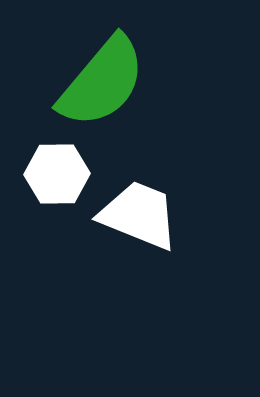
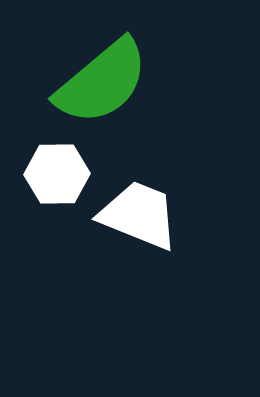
green semicircle: rotated 10 degrees clockwise
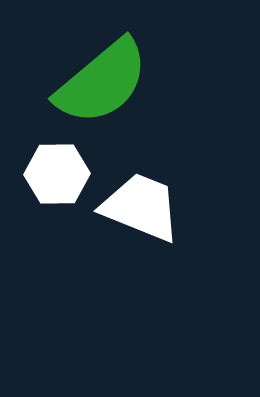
white trapezoid: moved 2 px right, 8 px up
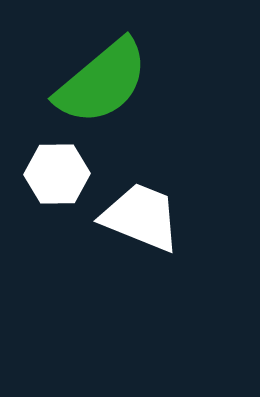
white trapezoid: moved 10 px down
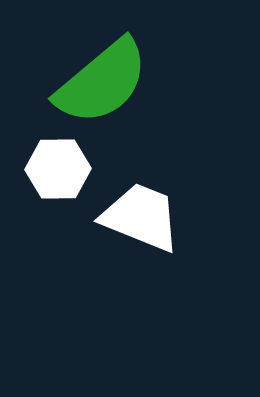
white hexagon: moved 1 px right, 5 px up
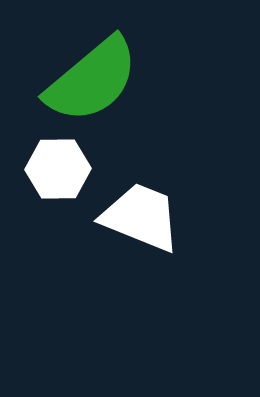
green semicircle: moved 10 px left, 2 px up
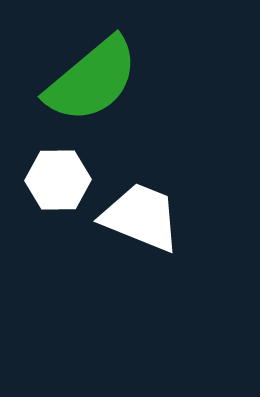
white hexagon: moved 11 px down
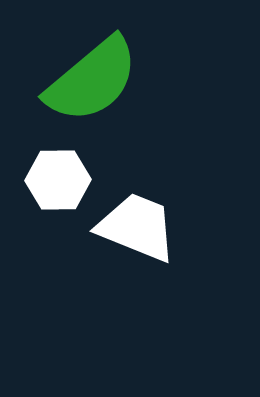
white trapezoid: moved 4 px left, 10 px down
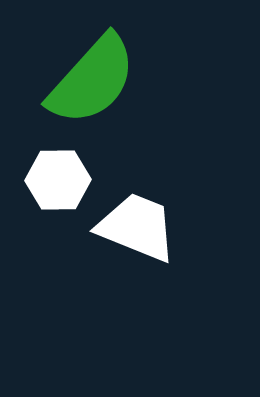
green semicircle: rotated 8 degrees counterclockwise
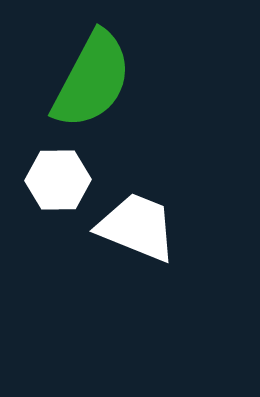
green semicircle: rotated 14 degrees counterclockwise
